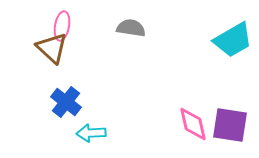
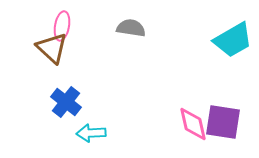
purple square: moved 7 px left, 3 px up
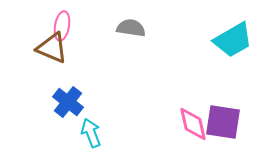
brown triangle: rotated 20 degrees counterclockwise
blue cross: moved 2 px right
cyan arrow: rotated 72 degrees clockwise
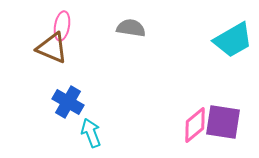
blue cross: rotated 8 degrees counterclockwise
pink diamond: moved 2 px right, 1 px down; rotated 63 degrees clockwise
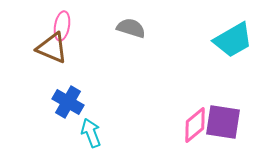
gray semicircle: rotated 8 degrees clockwise
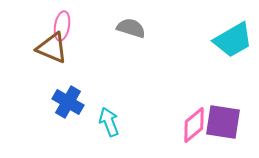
pink diamond: moved 1 px left
cyan arrow: moved 18 px right, 11 px up
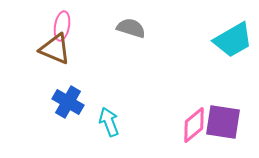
brown triangle: moved 3 px right, 1 px down
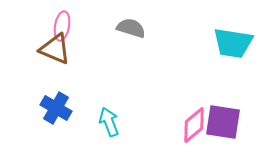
cyan trapezoid: moved 3 px down; rotated 39 degrees clockwise
blue cross: moved 12 px left, 6 px down
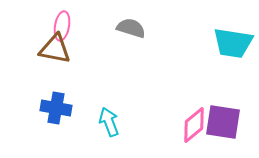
brown triangle: rotated 12 degrees counterclockwise
blue cross: rotated 20 degrees counterclockwise
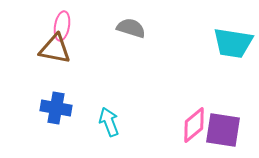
purple square: moved 8 px down
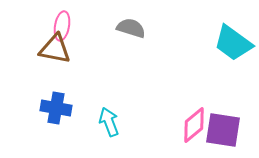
cyan trapezoid: rotated 27 degrees clockwise
